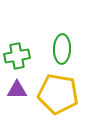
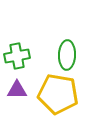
green ellipse: moved 5 px right, 6 px down
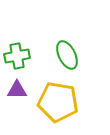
green ellipse: rotated 28 degrees counterclockwise
yellow pentagon: moved 8 px down
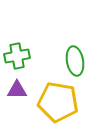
green ellipse: moved 8 px right, 6 px down; rotated 16 degrees clockwise
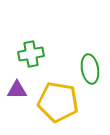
green cross: moved 14 px right, 2 px up
green ellipse: moved 15 px right, 8 px down
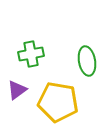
green ellipse: moved 3 px left, 8 px up
purple triangle: rotated 35 degrees counterclockwise
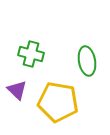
green cross: rotated 25 degrees clockwise
purple triangle: rotated 40 degrees counterclockwise
